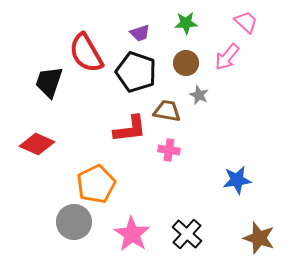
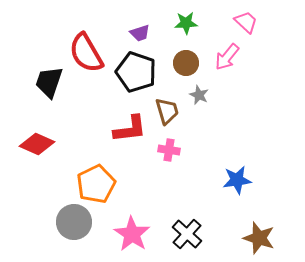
brown trapezoid: rotated 64 degrees clockwise
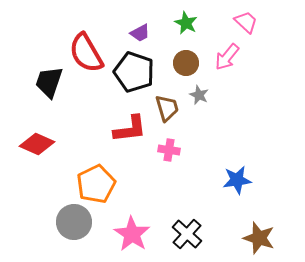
green star: rotated 30 degrees clockwise
purple trapezoid: rotated 10 degrees counterclockwise
black pentagon: moved 2 px left
brown trapezoid: moved 3 px up
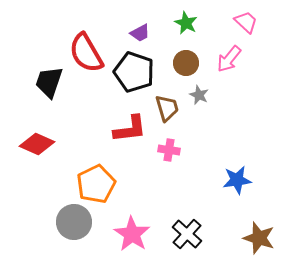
pink arrow: moved 2 px right, 2 px down
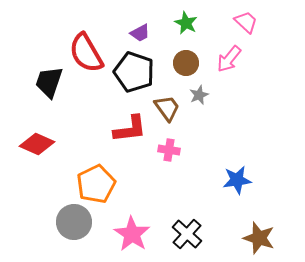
gray star: rotated 24 degrees clockwise
brown trapezoid: rotated 20 degrees counterclockwise
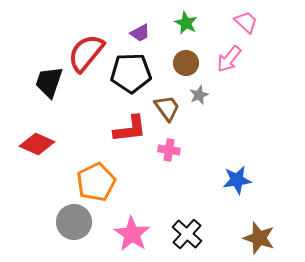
red semicircle: rotated 69 degrees clockwise
black pentagon: moved 3 px left, 1 px down; rotated 21 degrees counterclockwise
orange pentagon: moved 2 px up
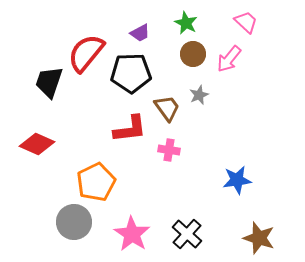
brown circle: moved 7 px right, 9 px up
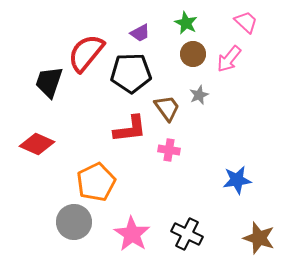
black cross: rotated 16 degrees counterclockwise
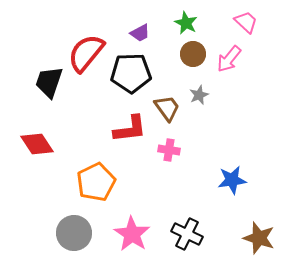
red diamond: rotated 32 degrees clockwise
blue star: moved 5 px left
gray circle: moved 11 px down
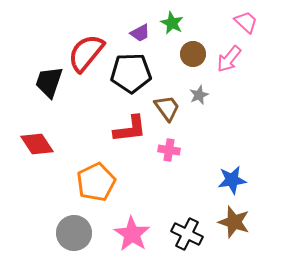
green star: moved 14 px left
brown star: moved 25 px left, 16 px up
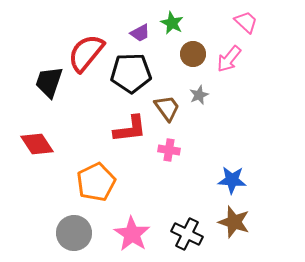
blue star: rotated 12 degrees clockwise
